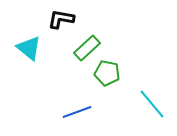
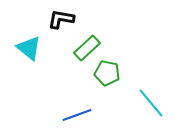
cyan line: moved 1 px left, 1 px up
blue line: moved 3 px down
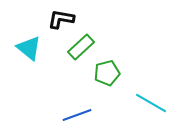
green rectangle: moved 6 px left, 1 px up
green pentagon: rotated 25 degrees counterclockwise
cyan line: rotated 20 degrees counterclockwise
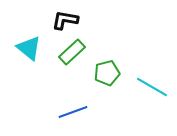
black L-shape: moved 4 px right, 1 px down
green rectangle: moved 9 px left, 5 px down
cyan line: moved 1 px right, 16 px up
blue line: moved 4 px left, 3 px up
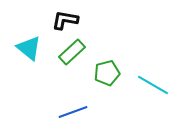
cyan line: moved 1 px right, 2 px up
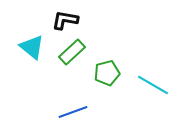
cyan triangle: moved 3 px right, 1 px up
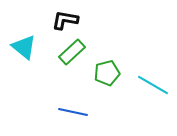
cyan triangle: moved 8 px left
blue line: rotated 32 degrees clockwise
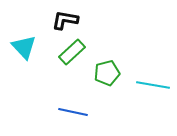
cyan triangle: rotated 8 degrees clockwise
cyan line: rotated 20 degrees counterclockwise
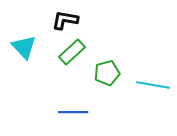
blue line: rotated 12 degrees counterclockwise
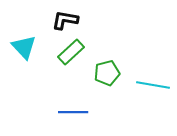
green rectangle: moved 1 px left
